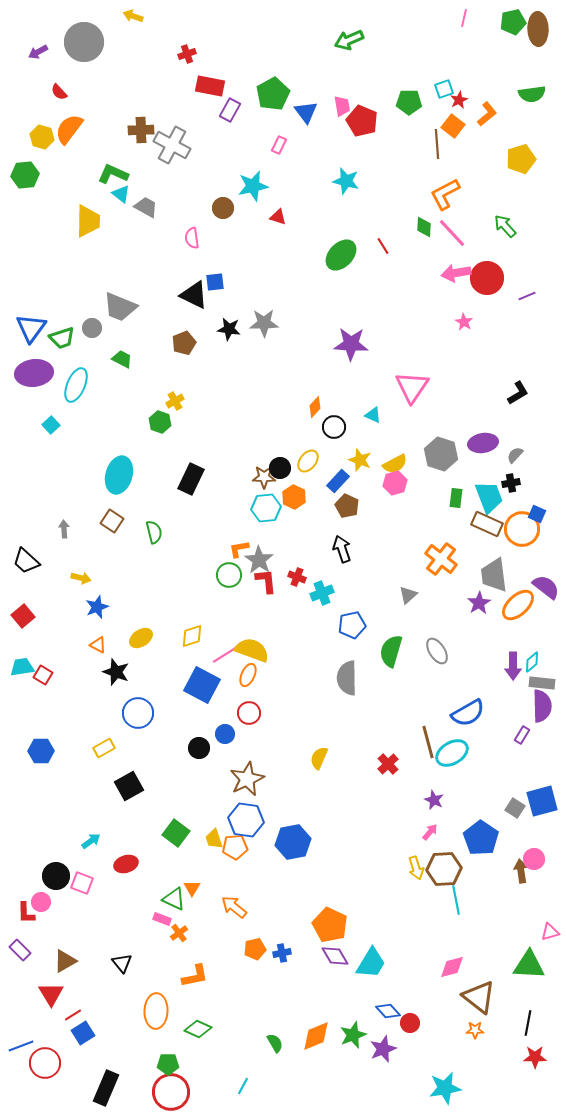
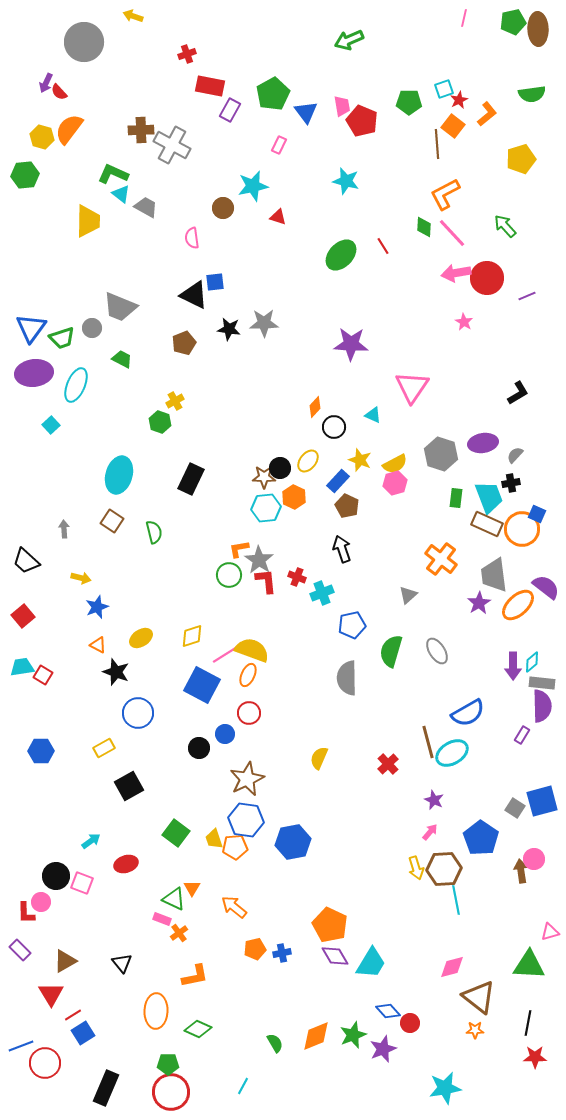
purple arrow at (38, 52): moved 8 px right, 31 px down; rotated 36 degrees counterclockwise
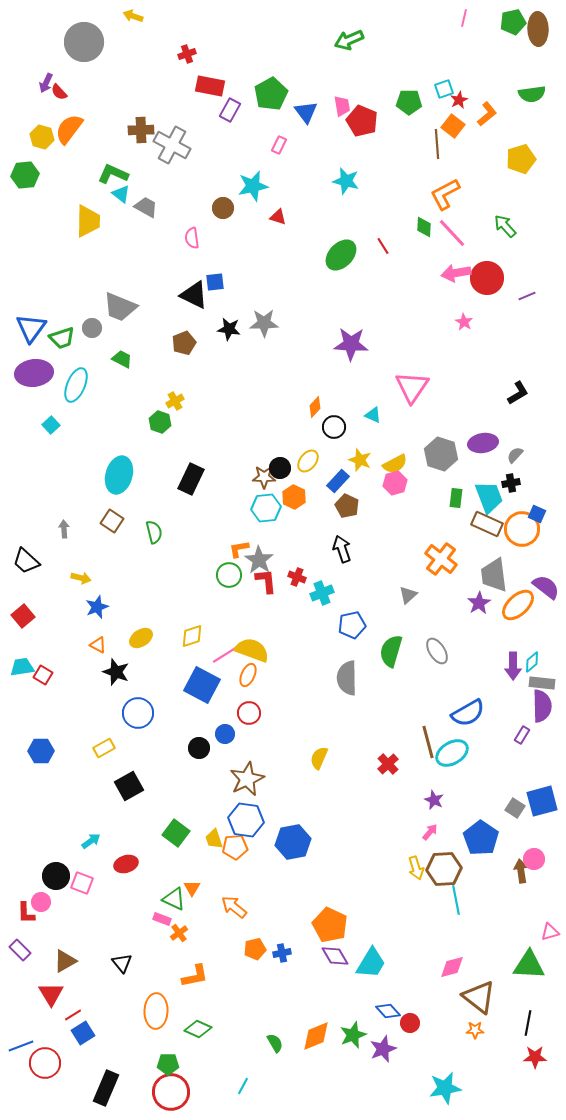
green pentagon at (273, 94): moved 2 px left
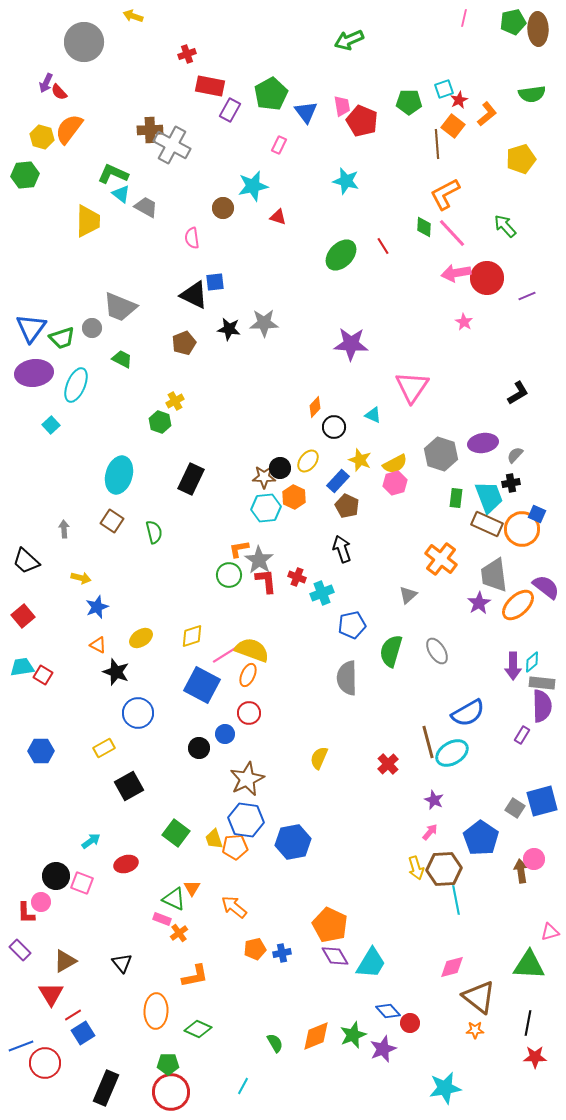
brown cross at (141, 130): moved 9 px right
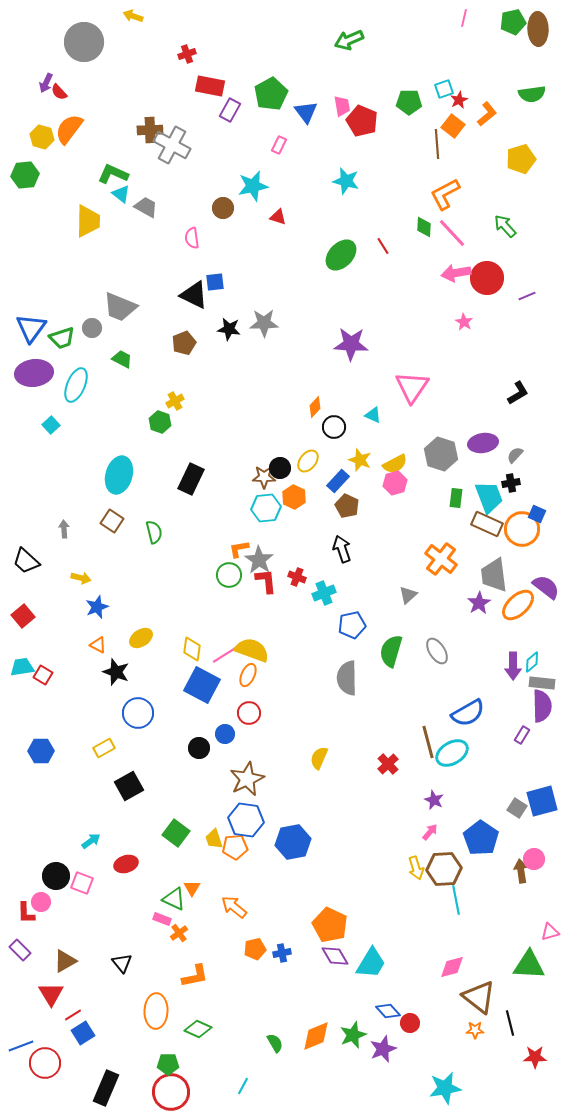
cyan cross at (322, 593): moved 2 px right
yellow diamond at (192, 636): moved 13 px down; rotated 65 degrees counterclockwise
gray square at (515, 808): moved 2 px right
black line at (528, 1023): moved 18 px left; rotated 25 degrees counterclockwise
